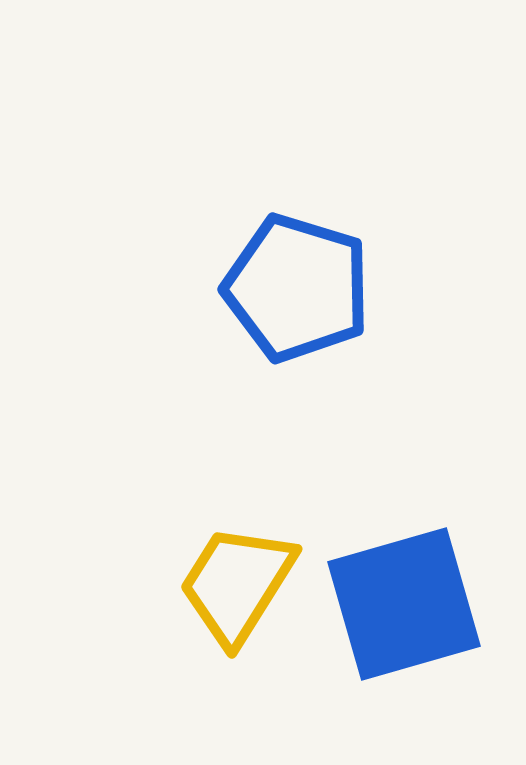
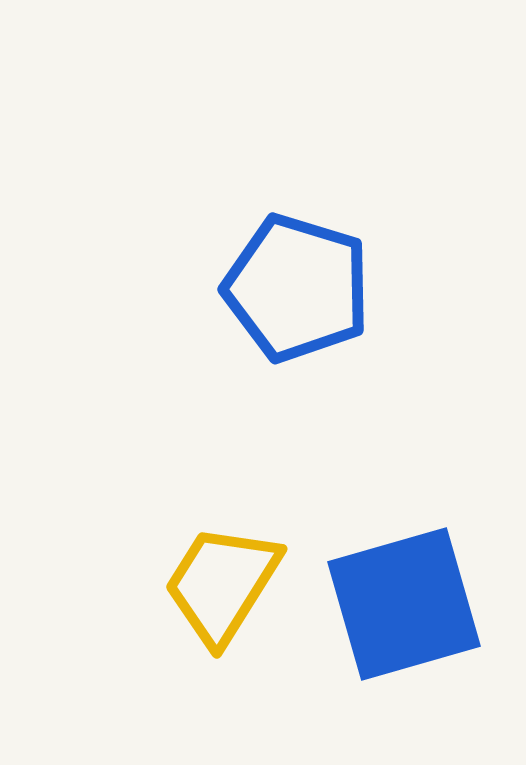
yellow trapezoid: moved 15 px left
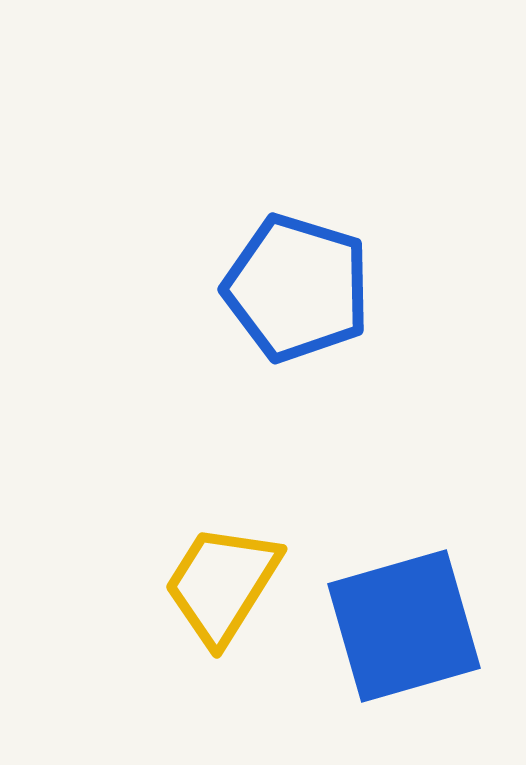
blue square: moved 22 px down
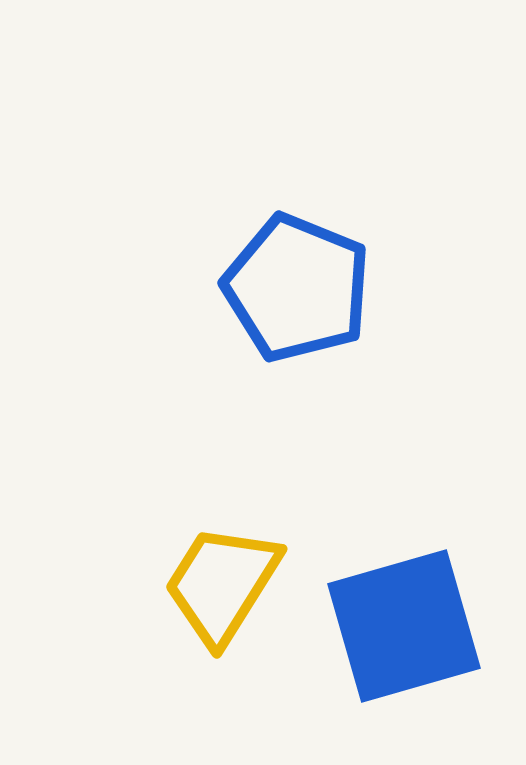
blue pentagon: rotated 5 degrees clockwise
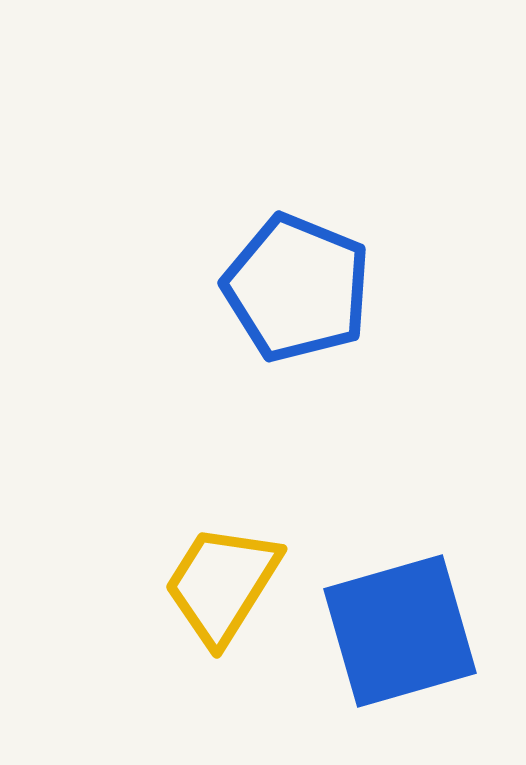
blue square: moved 4 px left, 5 px down
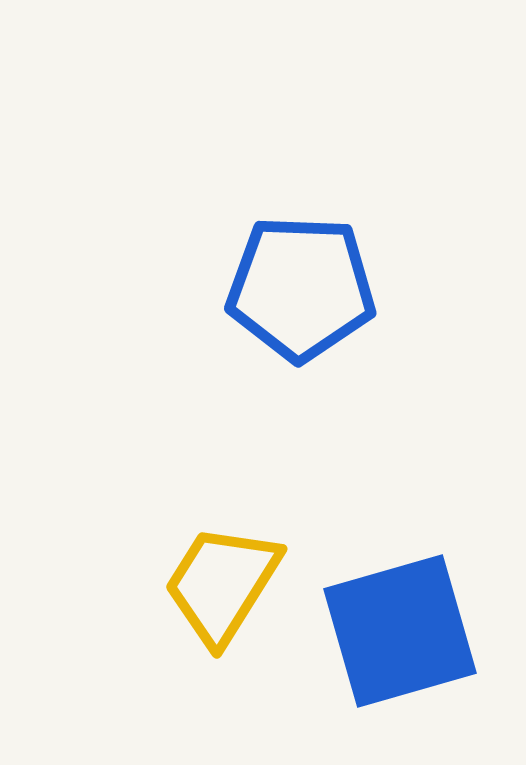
blue pentagon: moved 4 px right; rotated 20 degrees counterclockwise
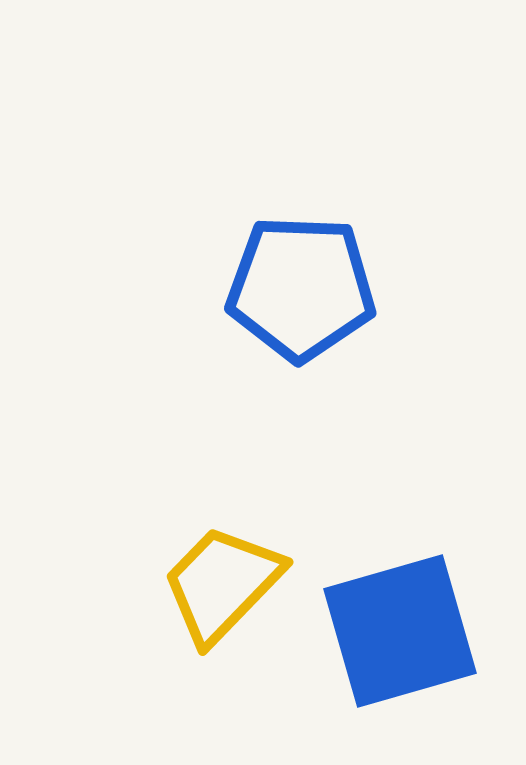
yellow trapezoid: rotated 12 degrees clockwise
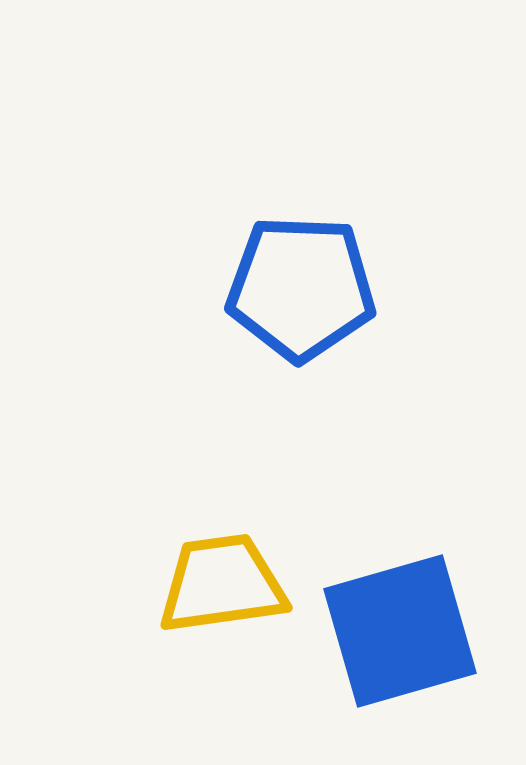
yellow trapezoid: rotated 38 degrees clockwise
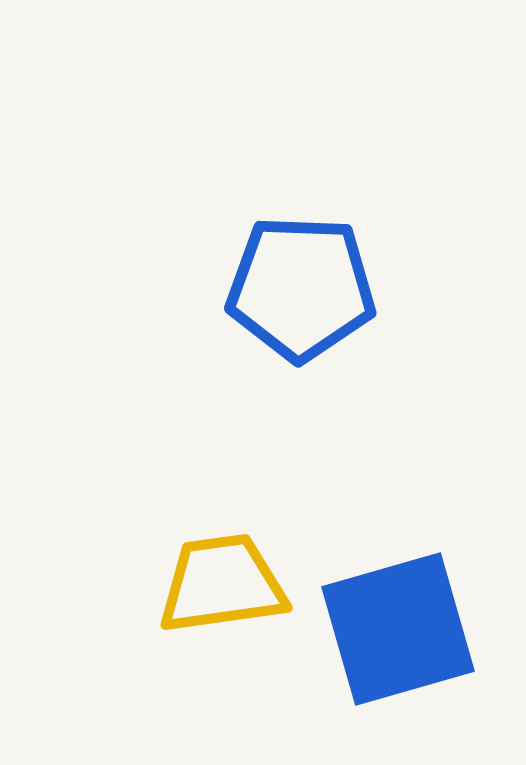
blue square: moved 2 px left, 2 px up
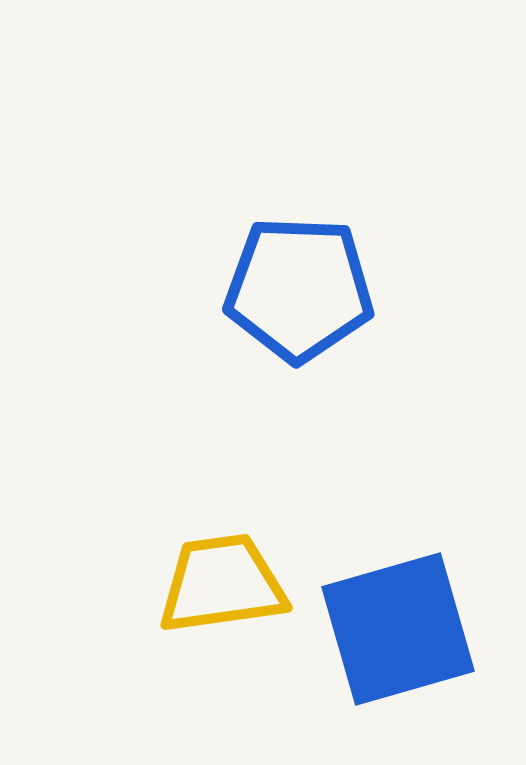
blue pentagon: moved 2 px left, 1 px down
